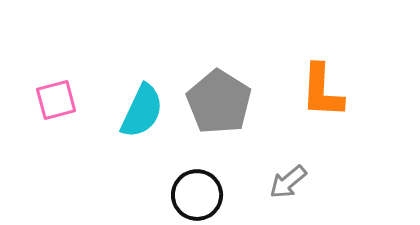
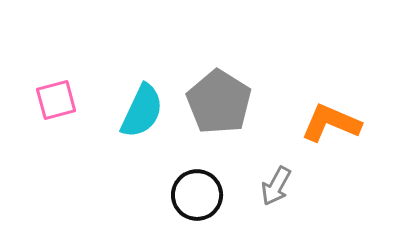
orange L-shape: moved 9 px right, 32 px down; rotated 110 degrees clockwise
gray arrow: moved 12 px left, 4 px down; rotated 21 degrees counterclockwise
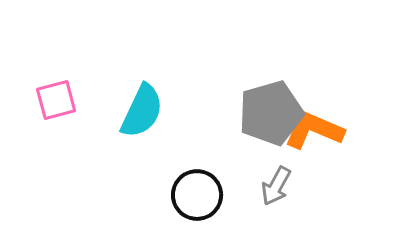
gray pentagon: moved 52 px right, 11 px down; rotated 24 degrees clockwise
orange L-shape: moved 17 px left, 7 px down
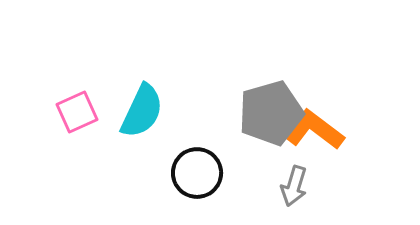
pink square: moved 21 px right, 12 px down; rotated 9 degrees counterclockwise
orange L-shape: rotated 14 degrees clockwise
gray arrow: moved 18 px right; rotated 12 degrees counterclockwise
black circle: moved 22 px up
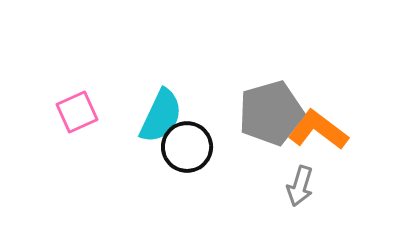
cyan semicircle: moved 19 px right, 5 px down
orange L-shape: moved 4 px right
black circle: moved 10 px left, 26 px up
gray arrow: moved 6 px right
